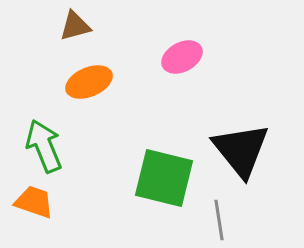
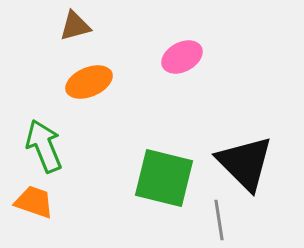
black triangle: moved 4 px right, 13 px down; rotated 6 degrees counterclockwise
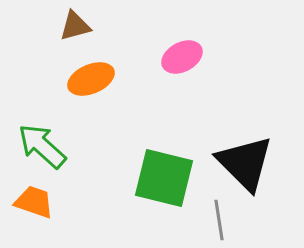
orange ellipse: moved 2 px right, 3 px up
green arrow: moved 2 px left; rotated 26 degrees counterclockwise
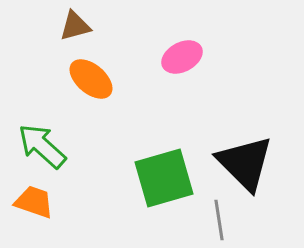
orange ellipse: rotated 63 degrees clockwise
green square: rotated 30 degrees counterclockwise
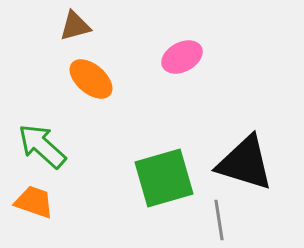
black triangle: rotated 28 degrees counterclockwise
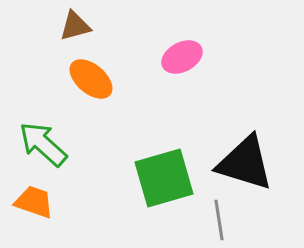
green arrow: moved 1 px right, 2 px up
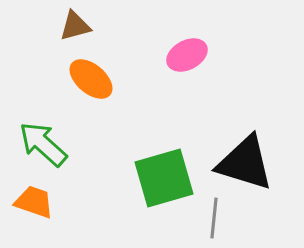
pink ellipse: moved 5 px right, 2 px up
gray line: moved 5 px left, 2 px up; rotated 15 degrees clockwise
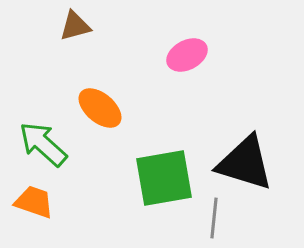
orange ellipse: moved 9 px right, 29 px down
green square: rotated 6 degrees clockwise
